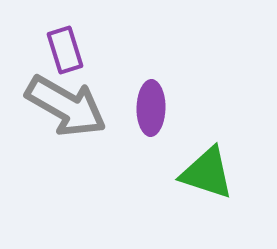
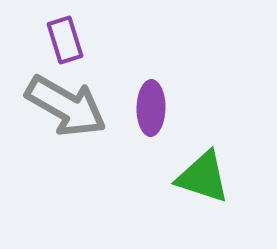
purple rectangle: moved 10 px up
green triangle: moved 4 px left, 4 px down
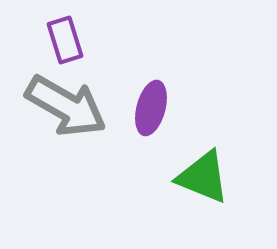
purple ellipse: rotated 14 degrees clockwise
green triangle: rotated 4 degrees clockwise
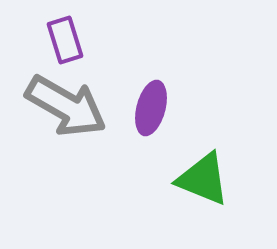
green triangle: moved 2 px down
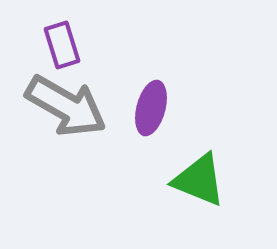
purple rectangle: moved 3 px left, 5 px down
green triangle: moved 4 px left, 1 px down
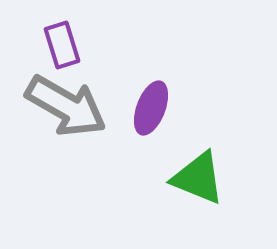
purple ellipse: rotated 6 degrees clockwise
green triangle: moved 1 px left, 2 px up
